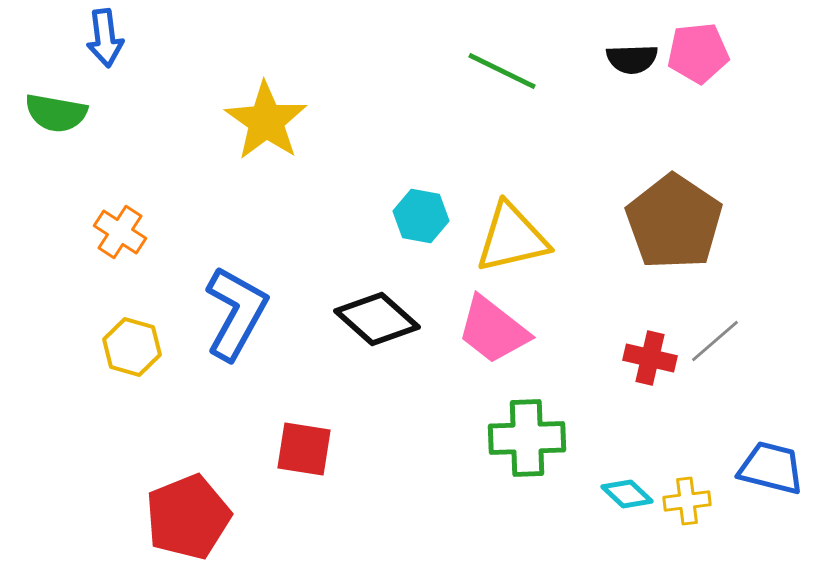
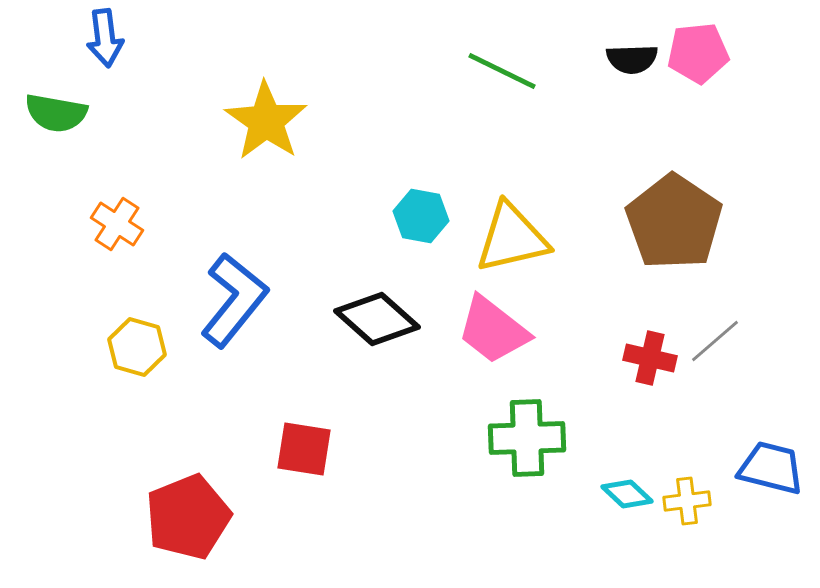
orange cross: moved 3 px left, 8 px up
blue L-shape: moved 2 px left, 13 px up; rotated 10 degrees clockwise
yellow hexagon: moved 5 px right
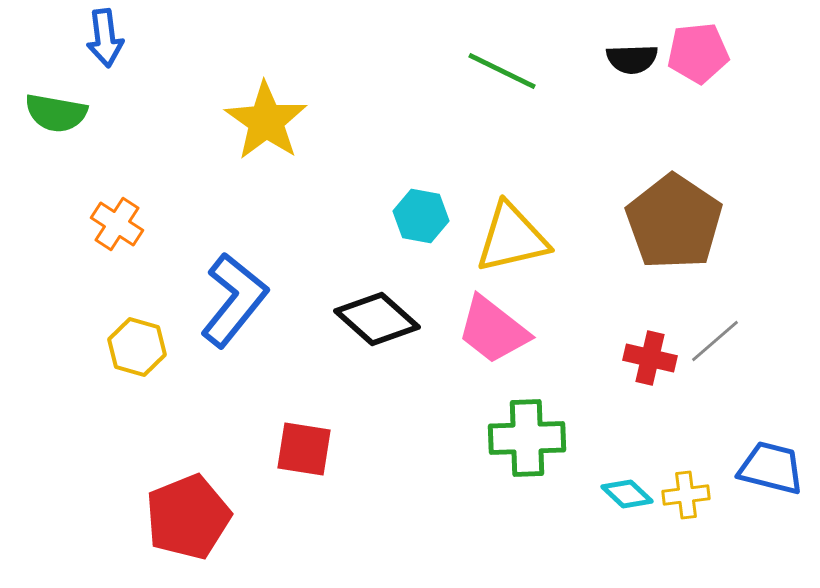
yellow cross: moved 1 px left, 6 px up
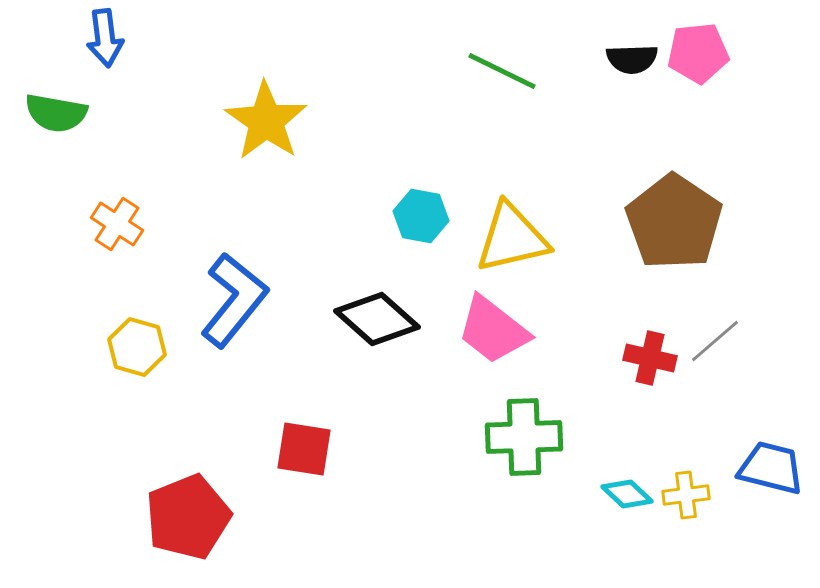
green cross: moved 3 px left, 1 px up
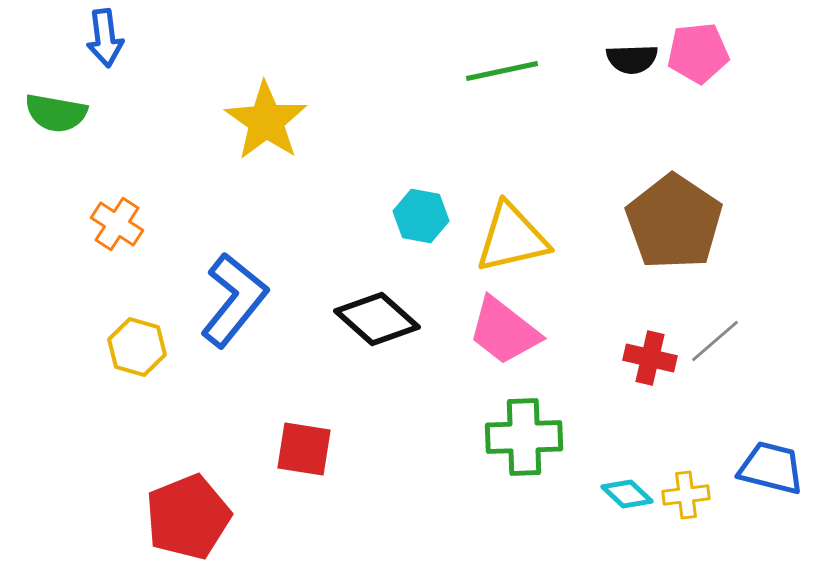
green line: rotated 38 degrees counterclockwise
pink trapezoid: moved 11 px right, 1 px down
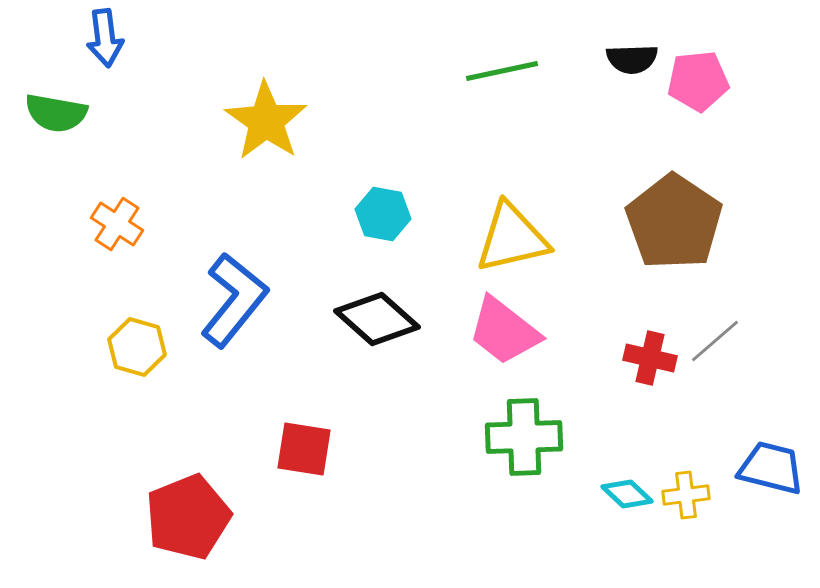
pink pentagon: moved 28 px down
cyan hexagon: moved 38 px left, 2 px up
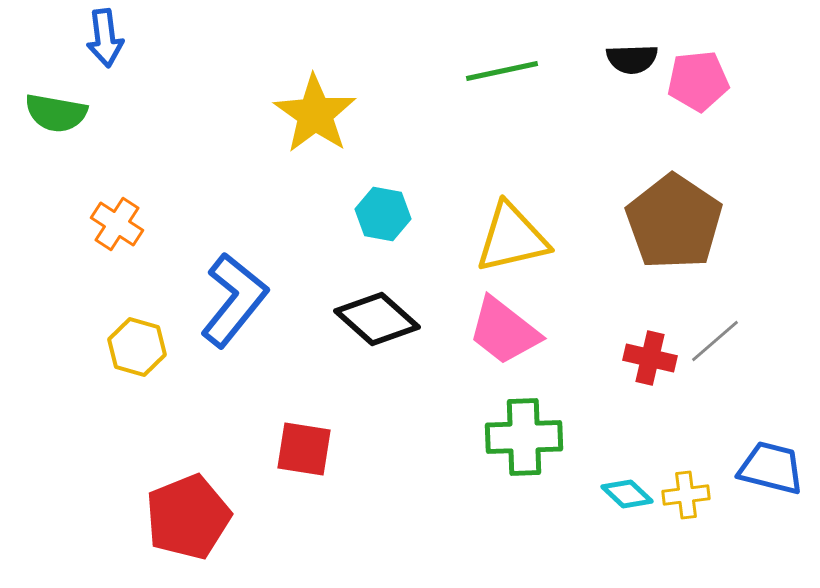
yellow star: moved 49 px right, 7 px up
